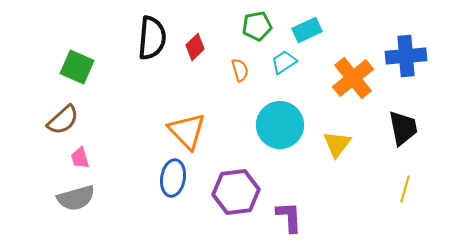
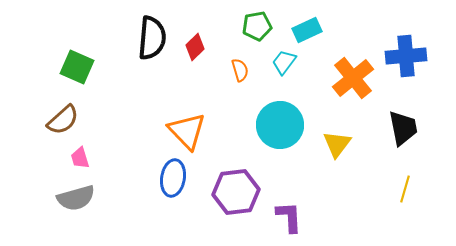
cyan trapezoid: rotated 20 degrees counterclockwise
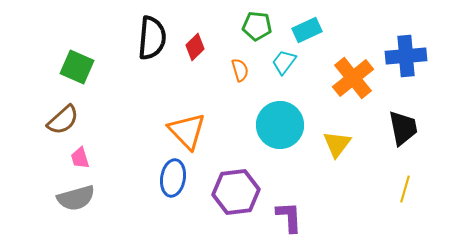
green pentagon: rotated 16 degrees clockwise
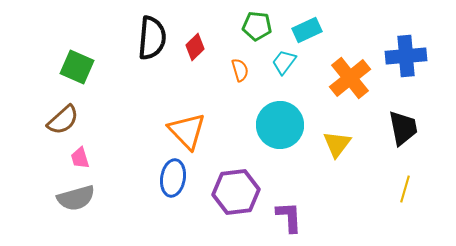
orange cross: moved 3 px left
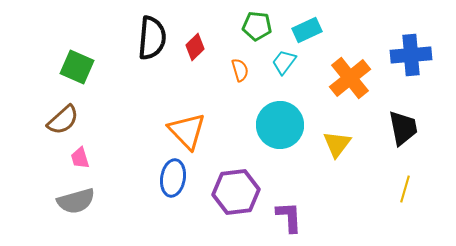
blue cross: moved 5 px right, 1 px up
gray semicircle: moved 3 px down
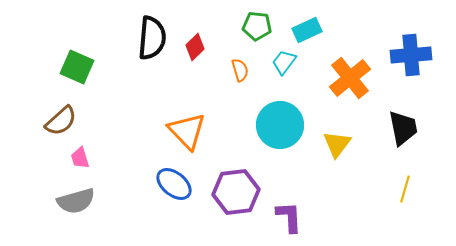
brown semicircle: moved 2 px left, 1 px down
blue ellipse: moved 1 px right, 6 px down; rotated 60 degrees counterclockwise
